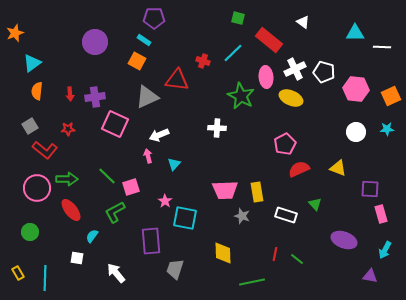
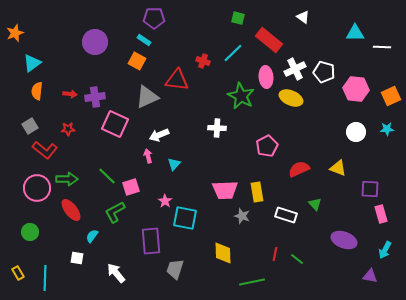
white triangle at (303, 22): moved 5 px up
red arrow at (70, 94): rotated 80 degrees counterclockwise
pink pentagon at (285, 144): moved 18 px left, 2 px down
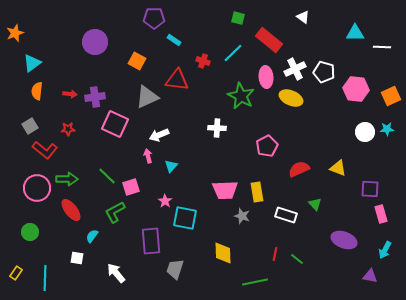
cyan rectangle at (144, 40): moved 30 px right
white circle at (356, 132): moved 9 px right
cyan triangle at (174, 164): moved 3 px left, 2 px down
yellow rectangle at (18, 273): moved 2 px left; rotated 64 degrees clockwise
green line at (252, 282): moved 3 px right
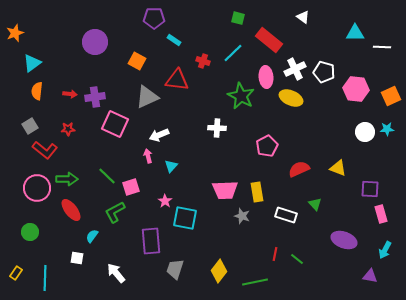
yellow diamond at (223, 253): moved 4 px left, 18 px down; rotated 40 degrees clockwise
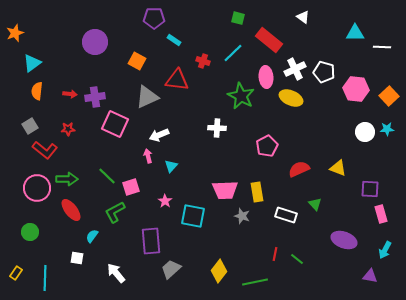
orange square at (391, 96): moved 2 px left; rotated 18 degrees counterclockwise
cyan square at (185, 218): moved 8 px right, 2 px up
gray trapezoid at (175, 269): moved 4 px left; rotated 30 degrees clockwise
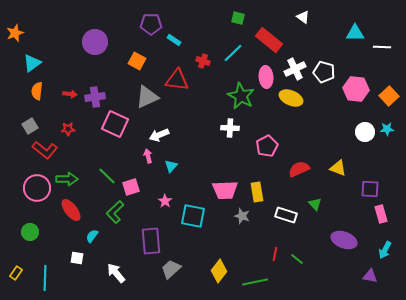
purple pentagon at (154, 18): moved 3 px left, 6 px down
white cross at (217, 128): moved 13 px right
green L-shape at (115, 212): rotated 15 degrees counterclockwise
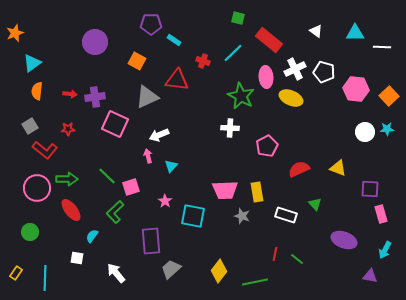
white triangle at (303, 17): moved 13 px right, 14 px down
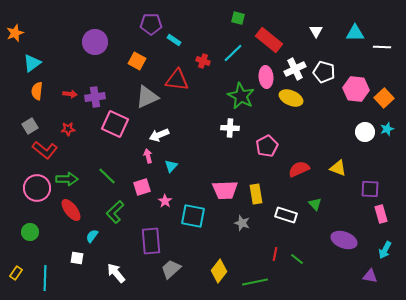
white triangle at (316, 31): rotated 24 degrees clockwise
orange square at (389, 96): moved 5 px left, 2 px down
cyan star at (387, 129): rotated 16 degrees counterclockwise
pink square at (131, 187): moved 11 px right
yellow rectangle at (257, 192): moved 1 px left, 2 px down
gray star at (242, 216): moved 7 px down
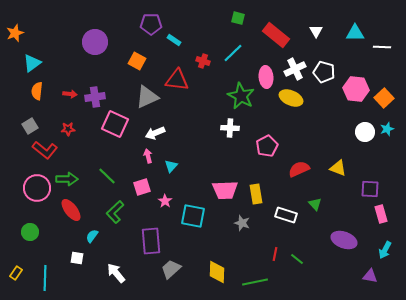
red rectangle at (269, 40): moved 7 px right, 5 px up
white arrow at (159, 135): moved 4 px left, 2 px up
yellow diamond at (219, 271): moved 2 px left, 1 px down; rotated 35 degrees counterclockwise
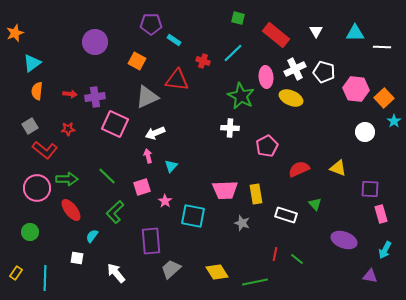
cyan star at (387, 129): moved 7 px right, 8 px up; rotated 16 degrees counterclockwise
yellow diamond at (217, 272): rotated 35 degrees counterclockwise
